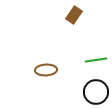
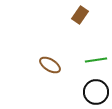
brown rectangle: moved 6 px right
brown ellipse: moved 4 px right, 5 px up; rotated 35 degrees clockwise
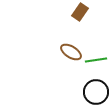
brown rectangle: moved 3 px up
brown ellipse: moved 21 px right, 13 px up
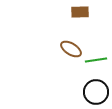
brown rectangle: rotated 54 degrees clockwise
brown ellipse: moved 3 px up
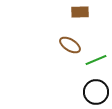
brown ellipse: moved 1 px left, 4 px up
green line: rotated 15 degrees counterclockwise
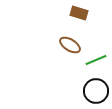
brown rectangle: moved 1 px left, 1 px down; rotated 18 degrees clockwise
black circle: moved 1 px up
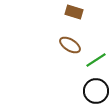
brown rectangle: moved 5 px left, 1 px up
green line: rotated 10 degrees counterclockwise
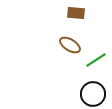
brown rectangle: moved 2 px right, 1 px down; rotated 12 degrees counterclockwise
black circle: moved 3 px left, 3 px down
